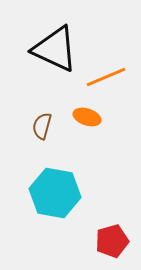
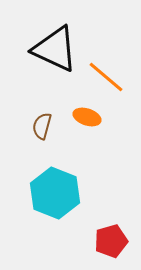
orange line: rotated 63 degrees clockwise
cyan hexagon: rotated 12 degrees clockwise
red pentagon: moved 1 px left
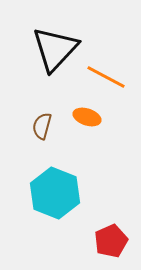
black triangle: rotated 48 degrees clockwise
orange line: rotated 12 degrees counterclockwise
red pentagon: rotated 8 degrees counterclockwise
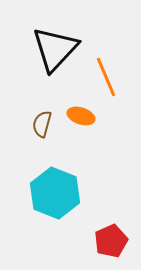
orange line: rotated 39 degrees clockwise
orange ellipse: moved 6 px left, 1 px up
brown semicircle: moved 2 px up
